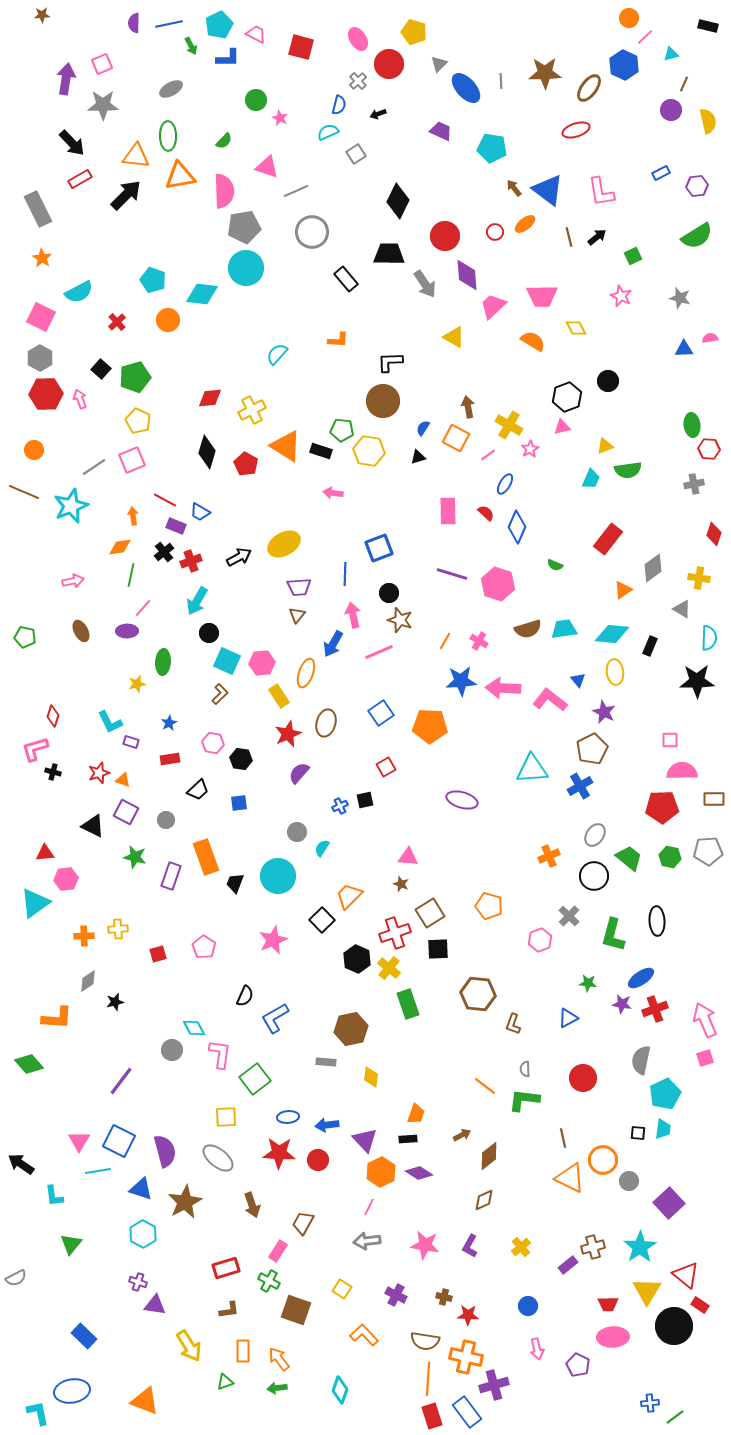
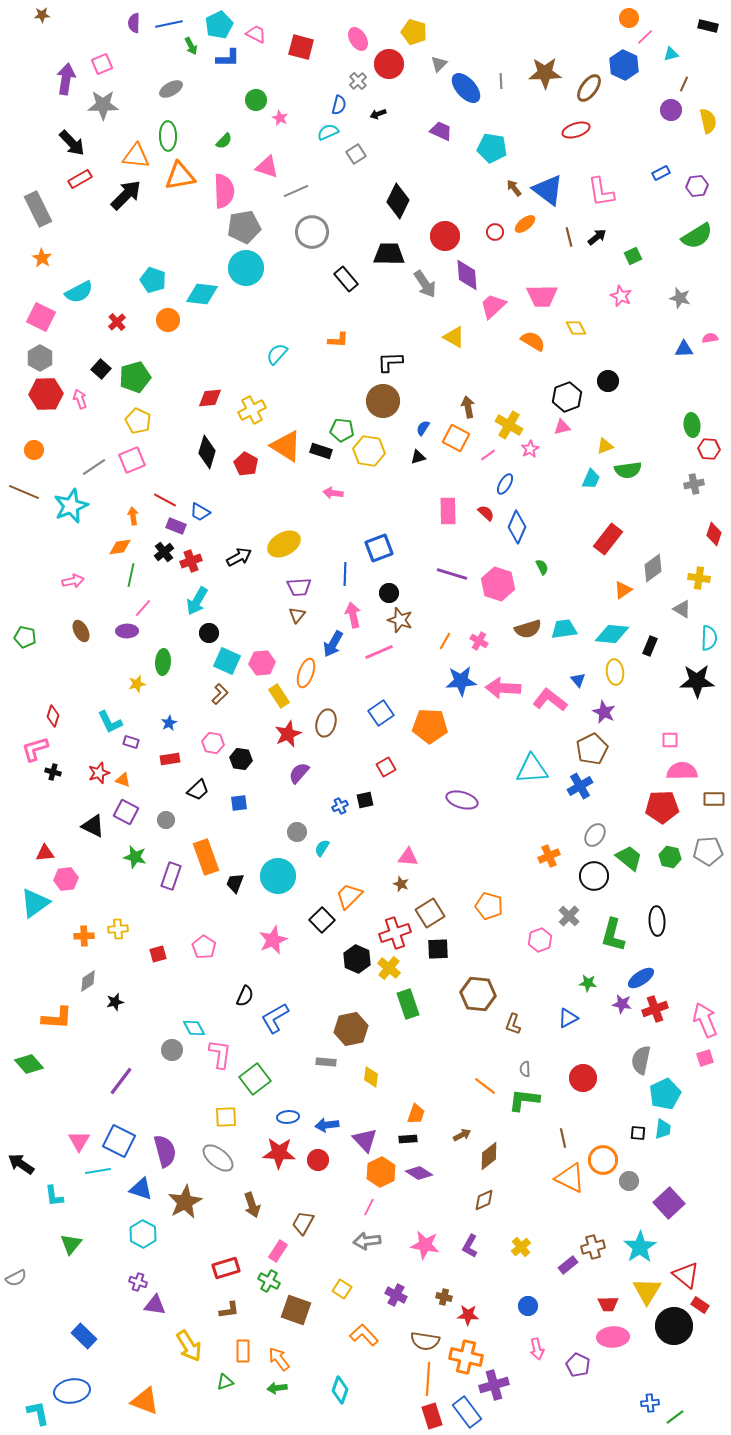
green semicircle at (555, 565): moved 13 px left, 2 px down; rotated 140 degrees counterclockwise
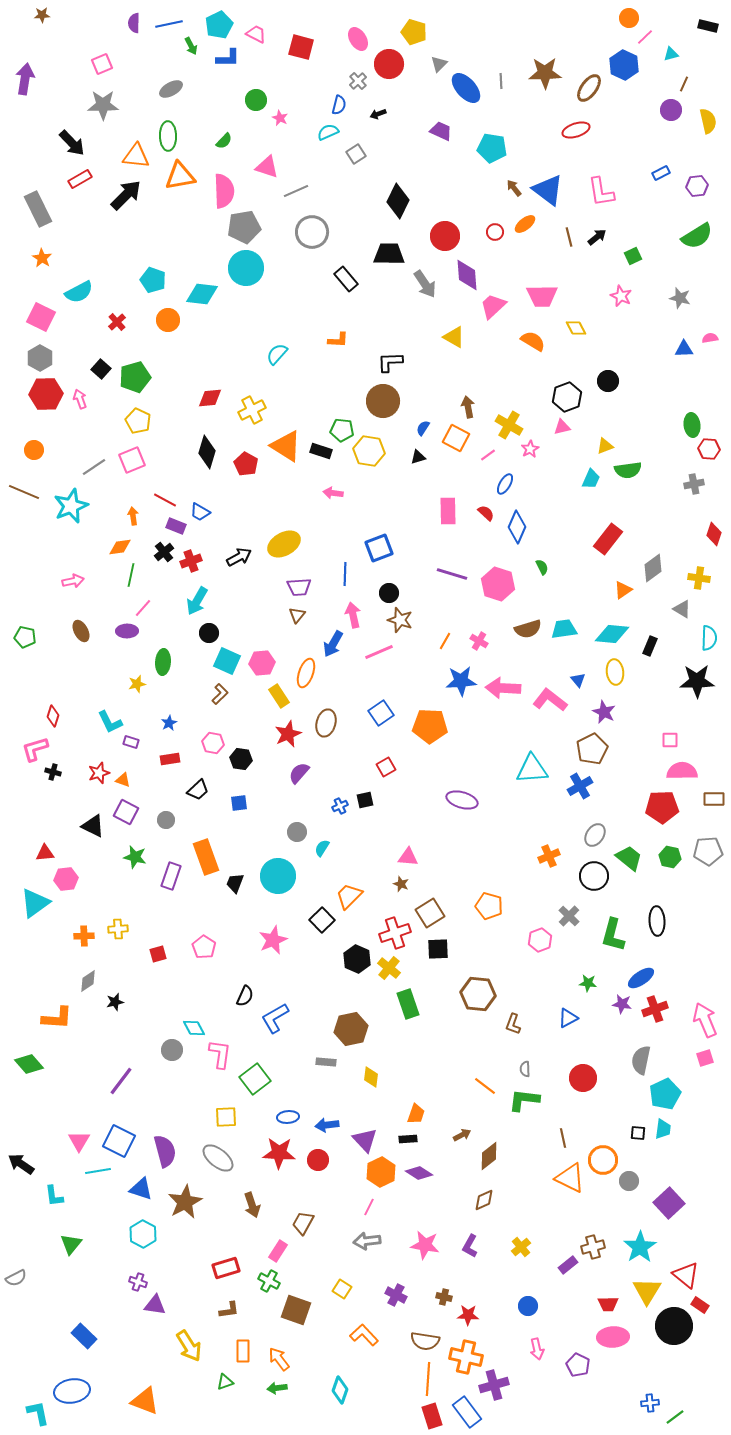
purple arrow at (66, 79): moved 41 px left
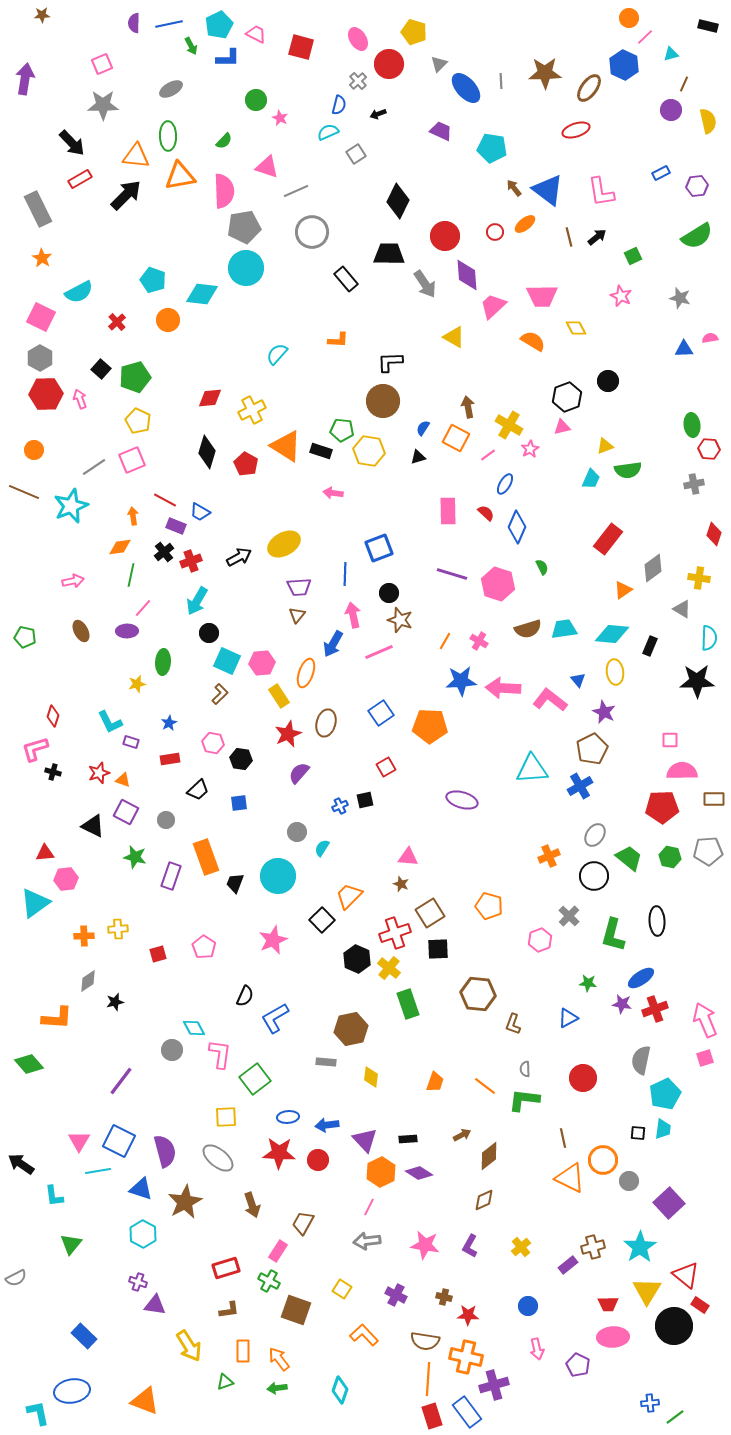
orange trapezoid at (416, 1114): moved 19 px right, 32 px up
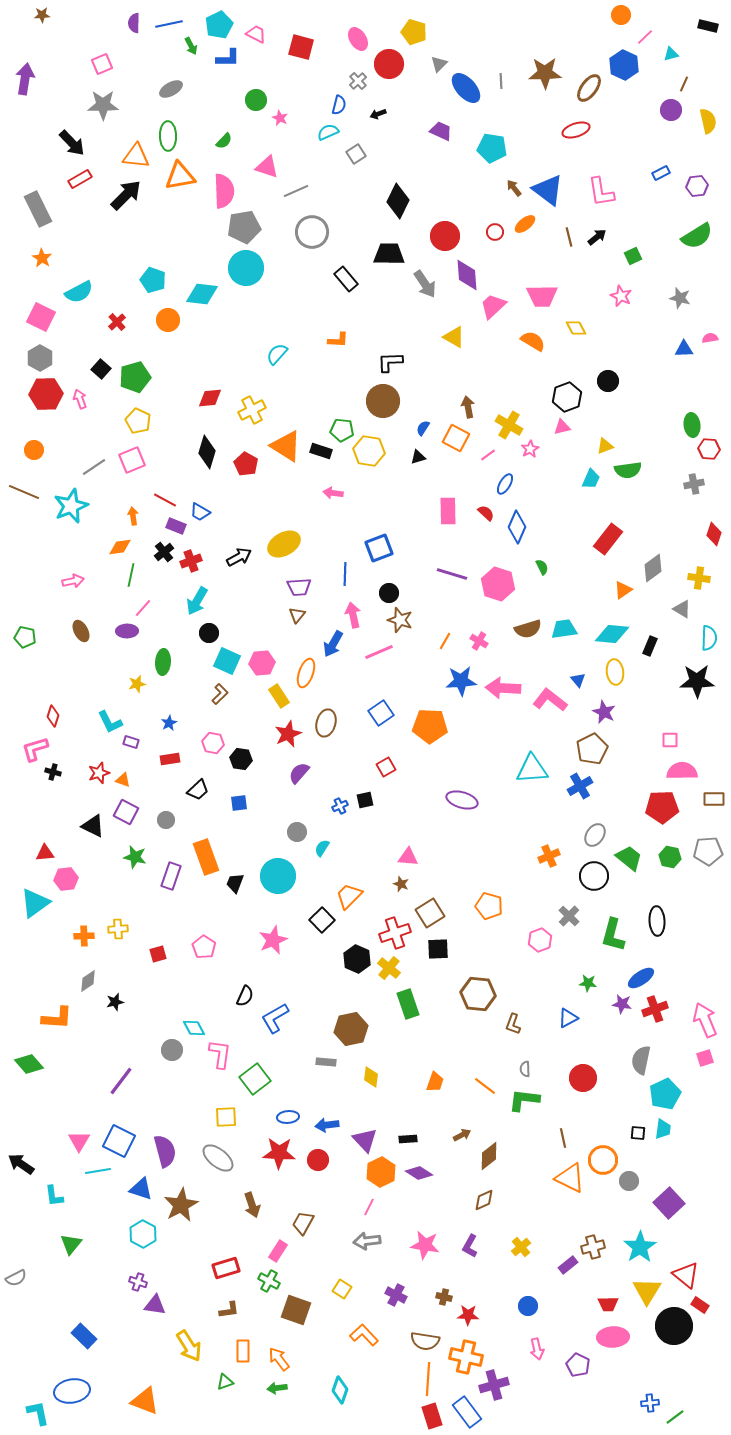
orange circle at (629, 18): moved 8 px left, 3 px up
brown star at (185, 1202): moved 4 px left, 3 px down
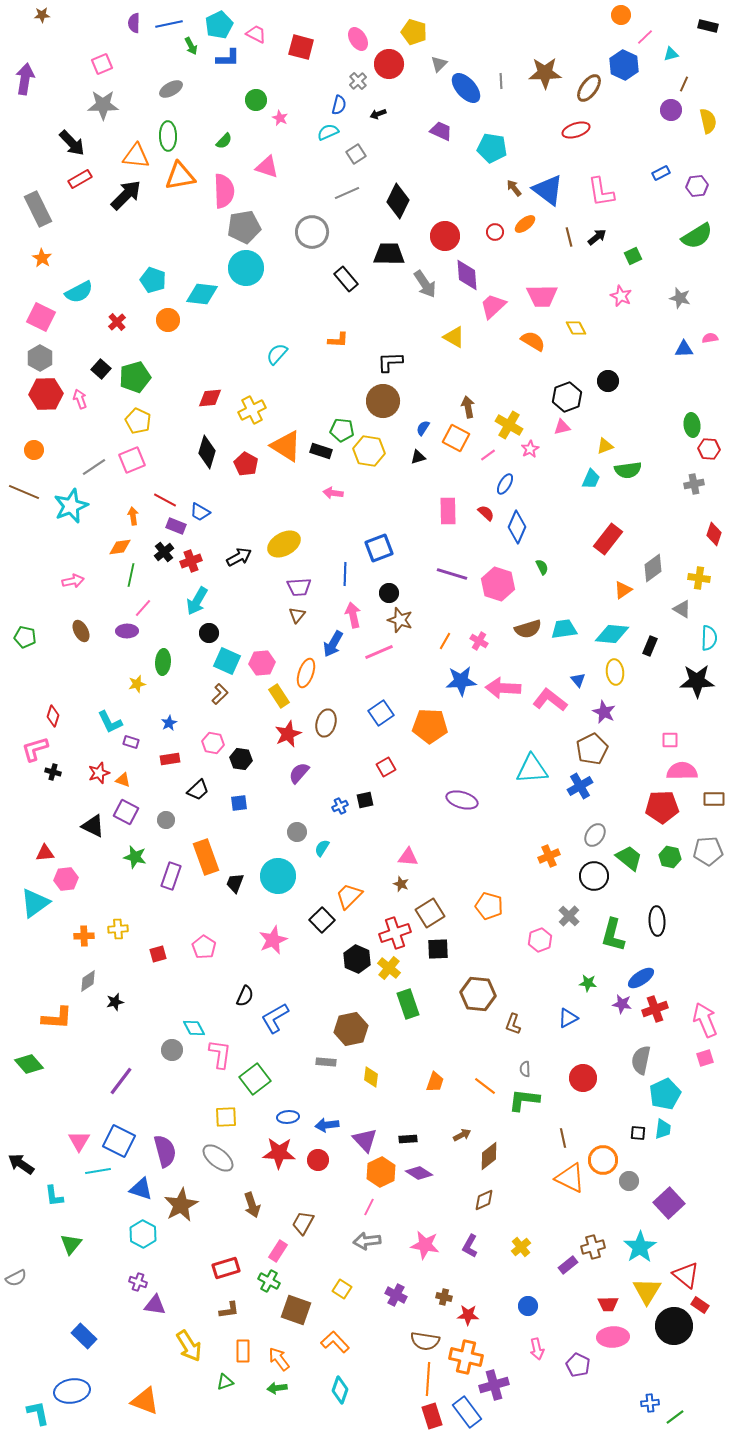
gray line at (296, 191): moved 51 px right, 2 px down
orange L-shape at (364, 1335): moved 29 px left, 7 px down
